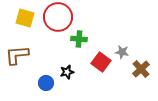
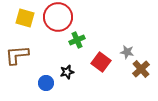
green cross: moved 2 px left, 1 px down; rotated 28 degrees counterclockwise
gray star: moved 5 px right
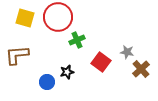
blue circle: moved 1 px right, 1 px up
